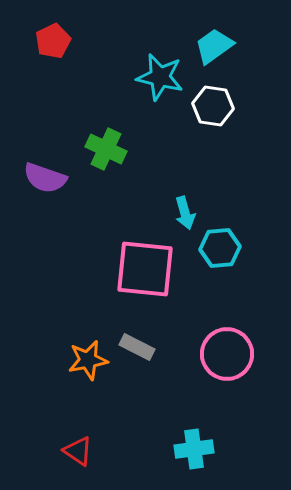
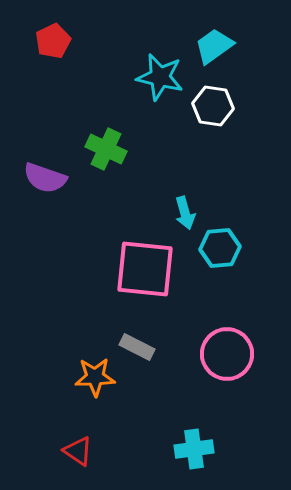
orange star: moved 7 px right, 17 px down; rotated 9 degrees clockwise
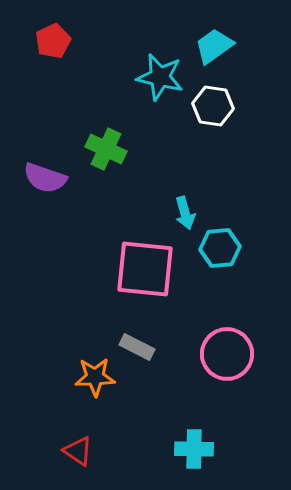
cyan cross: rotated 9 degrees clockwise
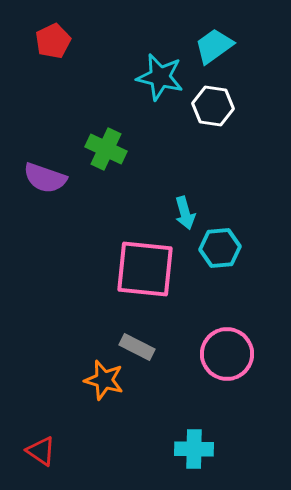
orange star: moved 9 px right, 3 px down; rotated 18 degrees clockwise
red triangle: moved 37 px left
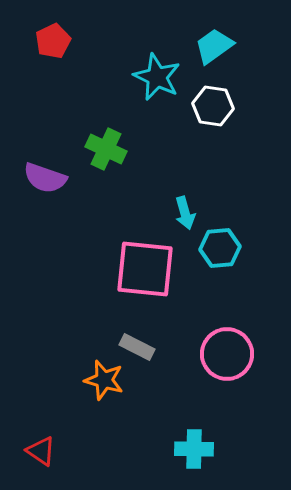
cyan star: moved 3 px left; rotated 12 degrees clockwise
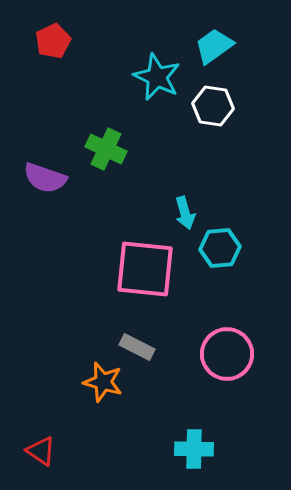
orange star: moved 1 px left, 2 px down
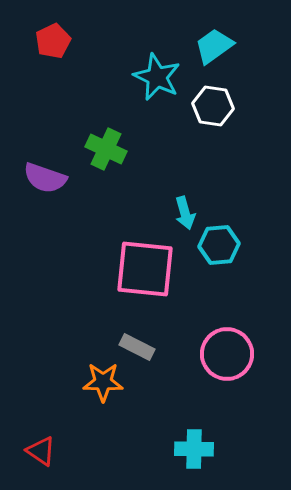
cyan hexagon: moved 1 px left, 3 px up
orange star: rotated 15 degrees counterclockwise
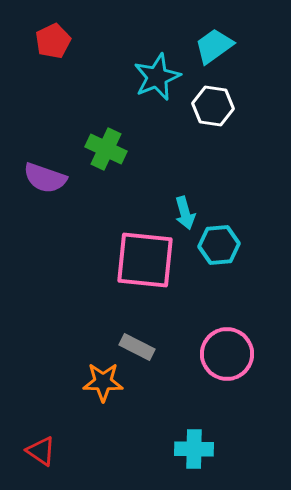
cyan star: rotated 24 degrees clockwise
pink square: moved 9 px up
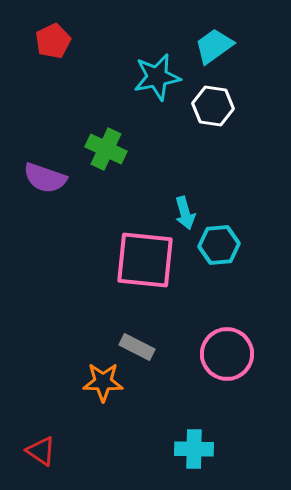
cyan star: rotated 12 degrees clockwise
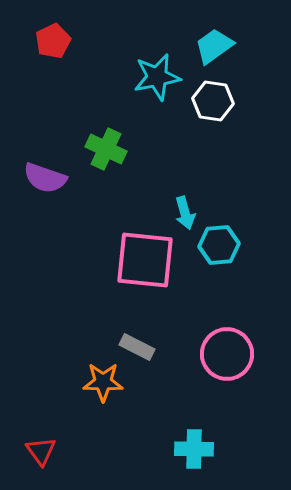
white hexagon: moved 5 px up
red triangle: rotated 20 degrees clockwise
